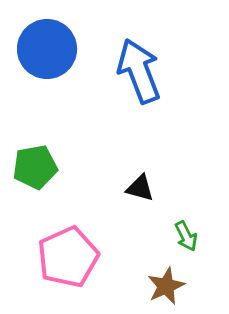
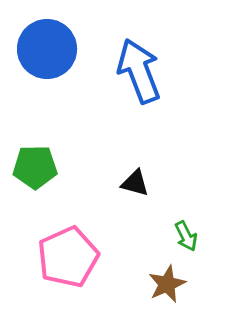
green pentagon: rotated 9 degrees clockwise
black triangle: moved 5 px left, 5 px up
brown star: moved 1 px right, 2 px up
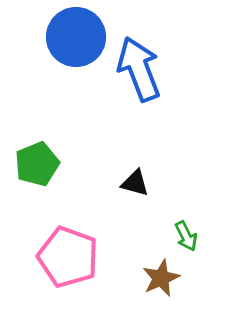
blue circle: moved 29 px right, 12 px up
blue arrow: moved 2 px up
green pentagon: moved 2 px right, 3 px up; rotated 21 degrees counterclockwise
pink pentagon: rotated 28 degrees counterclockwise
brown star: moved 6 px left, 6 px up
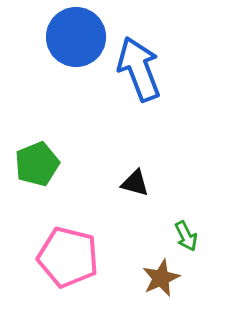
pink pentagon: rotated 6 degrees counterclockwise
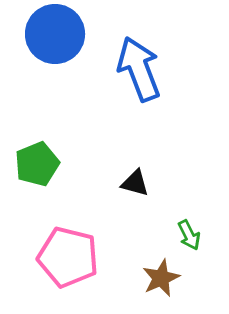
blue circle: moved 21 px left, 3 px up
green arrow: moved 3 px right, 1 px up
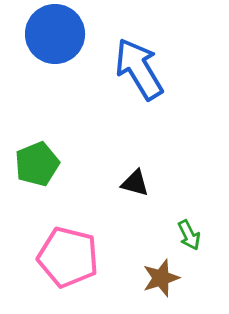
blue arrow: rotated 10 degrees counterclockwise
brown star: rotated 6 degrees clockwise
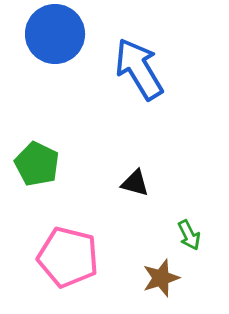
green pentagon: rotated 24 degrees counterclockwise
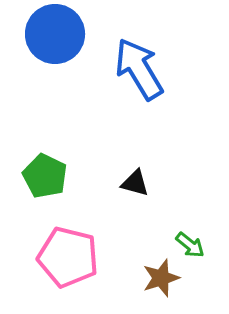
green pentagon: moved 8 px right, 12 px down
green arrow: moved 1 px right, 10 px down; rotated 24 degrees counterclockwise
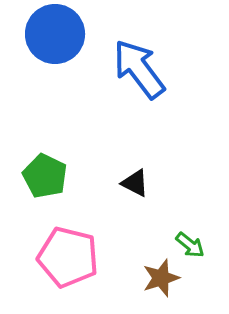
blue arrow: rotated 6 degrees counterclockwise
black triangle: rotated 12 degrees clockwise
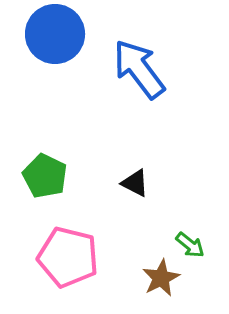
brown star: rotated 9 degrees counterclockwise
